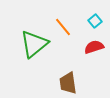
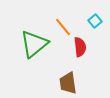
red semicircle: moved 14 px left; rotated 102 degrees clockwise
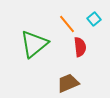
cyan square: moved 1 px left, 2 px up
orange line: moved 4 px right, 3 px up
brown trapezoid: rotated 75 degrees clockwise
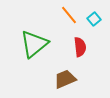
orange line: moved 2 px right, 9 px up
brown trapezoid: moved 3 px left, 4 px up
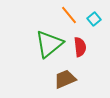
green triangle: moved 15 px right
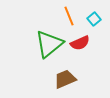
orange line: moved 1 px down; rotated 18 degrees clockwise
red semicircle: moved 4 px up; rotated 72 degrees clockwise
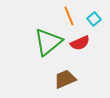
green triangle: moved 1 px left, 2 px up
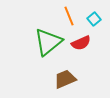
red semicircle: moved 1 px right
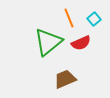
orange line: moved 2 px down
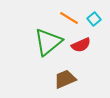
orange line: rotated 36 degrees counterclockwise
red semicircle: moved 2 px down
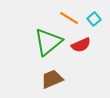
brown trapezoid: moved 13 px left
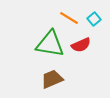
green triangle: moved 2 px right, 2 px down; rotated 48 degrees clockwise
